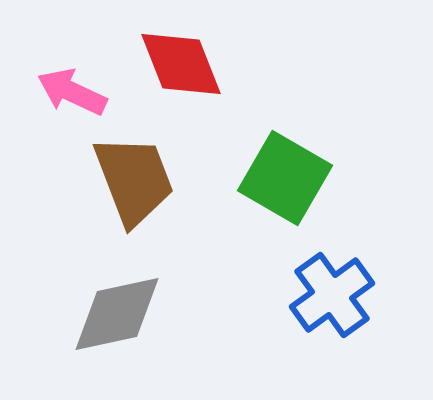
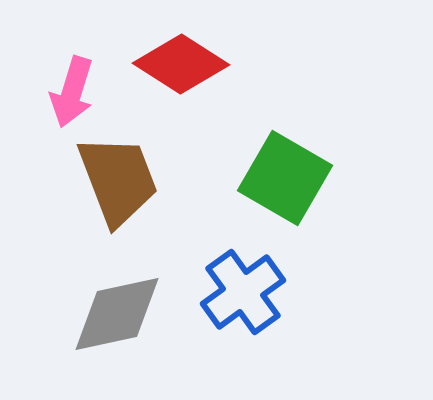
red diamond: rotated 36 degrees counterclockwise
pink arrow: rotated 98 degrees counterclockwise
brown trapezoid: moved 16 px left
blue cross: moved 89 px left, 3 px up
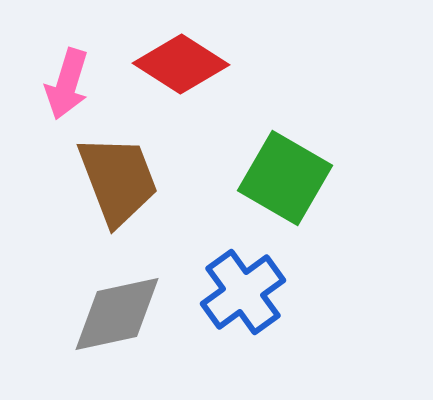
pink arrow: moved 5 px left, 8 px up
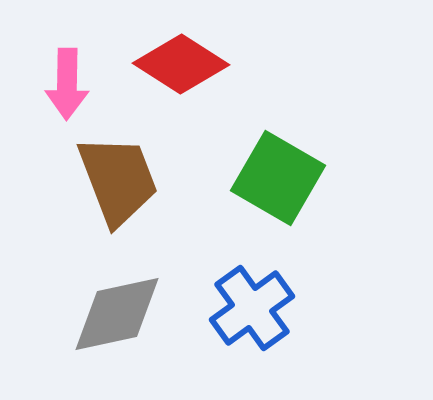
pink arrow: rotated 16 degrees counterclockwise
green square: moved 7 px left
blue cross: moved 9 px right, 16 px down
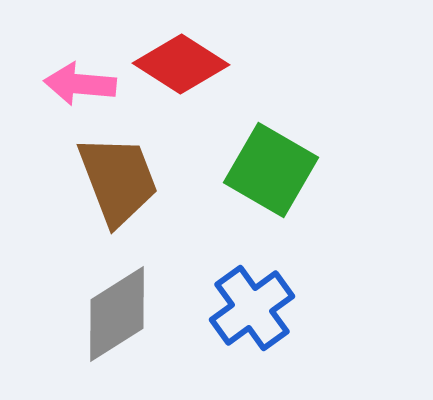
pink arrow: moved 13 px right; rotated 94 degrees clockwise
green square: moved 7 px left, 8 px up
gray diamond: rotated 20 degrees counterclockwise
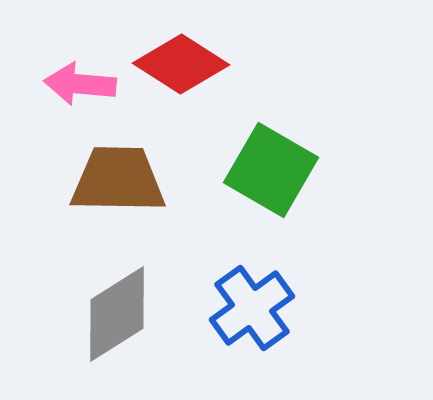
brown trapezoid: rotated 68 degrees counterclockwise
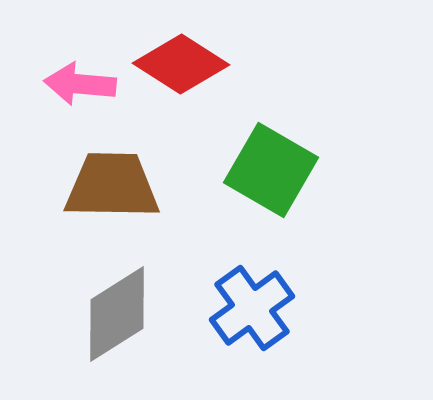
brown trapezoid: moved 6 px left, 6 px down
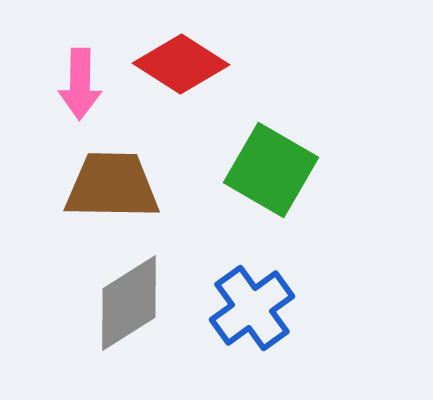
pink arrow: rotated 94 degrees counterclockwise
gray diamond: moved 12 px right, 11 px up
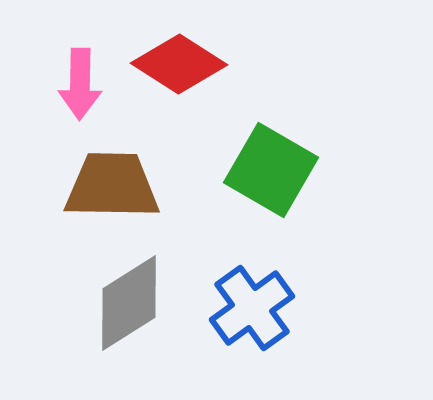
red diamond: moved 2 px left
